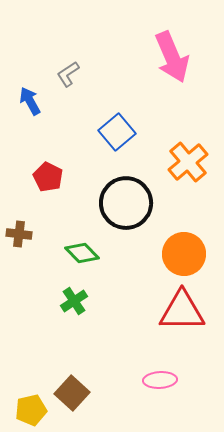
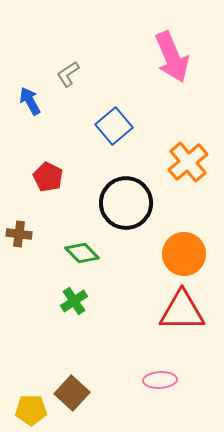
blue square: moved 3 px left, 6 px up
yellow pentagon: rotated 12 degrees clockwise
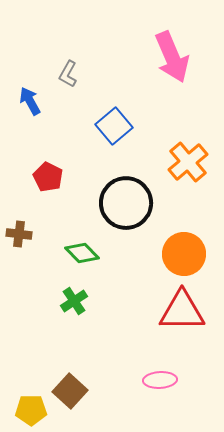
gray L-shape: rotated 28 degrees counterclockwise
brown square: moved 2 px left, 2 px up
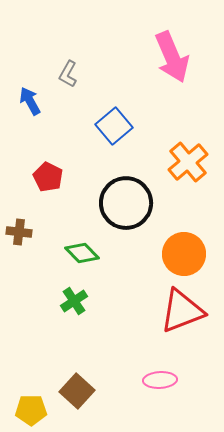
brown cross: moved 2 px up
red triangle: rotated 21 degrees counterclockwise
brown square: moved 7 px right
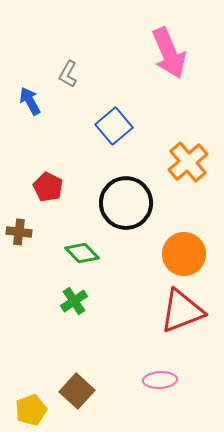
pink arrow: moved 3 px left, 4 px up
red pentagon: moved 10 px down
yellow pentagon: rotated 20 degrees counterclockwise
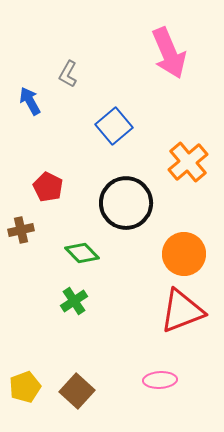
brown cross: moved 2 px right, 2 px up; rotated 20 degrees counterclockwise
yellow pentagon: moved 6 px left, 23 px up
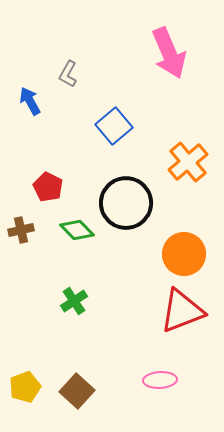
green diamond: moved 5 px left, 23 px up
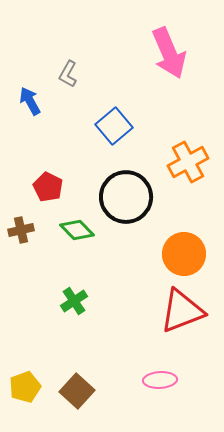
orange cross: rotated 12 degrees clockwise
black circle: moved 6 px up
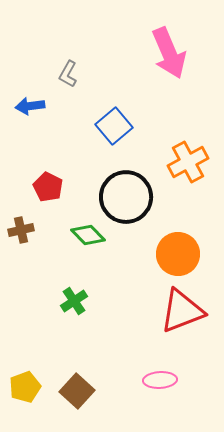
blue arrow: moved 5 px down; rotated 68 degrees counterclockwise
green diamond: moved 11 px right, 5 px down
orange circle: moved 6 px left
